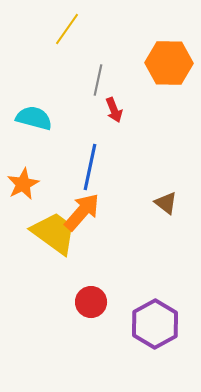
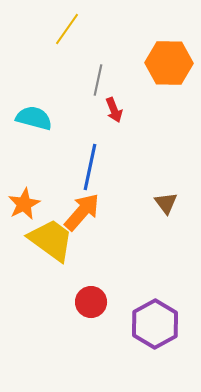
orange star: moved 1 px right, 20 px down
brown triangle: rotated 15 degrees clockwise
yellow trapezoid: moved 3 px left, 7 px down
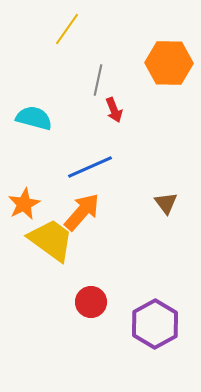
blue line: rotated 54 degrees clockwise
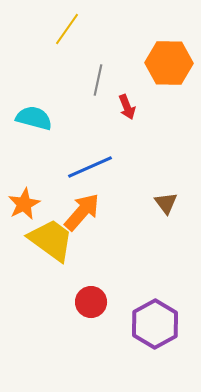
red arrow: moved 13 px right, 3 px up
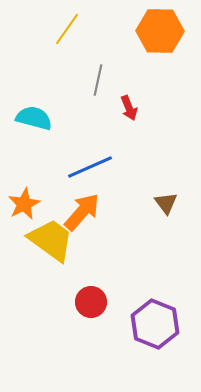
orange hexagon: moved 9 px left, 32 px up
red arrow: moved 2 px right, 1 px down
purple hexagon: rotated 9 degrees counterclockwise
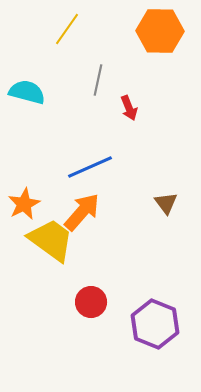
cyan semicircle: moved 7 px left, 26 px up
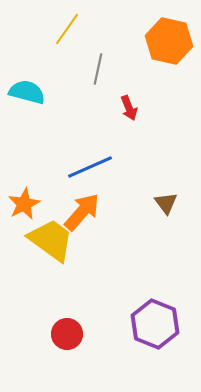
orange hexagon: moved 9 px right, 10 px down; rotated 12 degrees clockwise
gray line: moved 11 px up
red circle: moved 24 px left, 32 px down
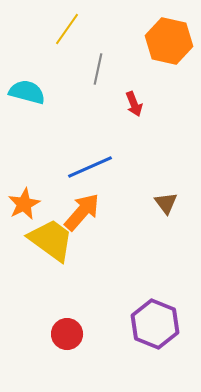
red arrow: moved 5 px right, 4 px up
